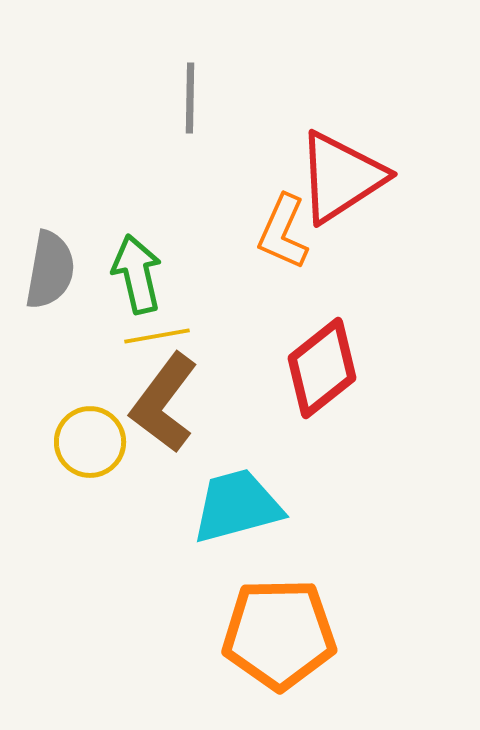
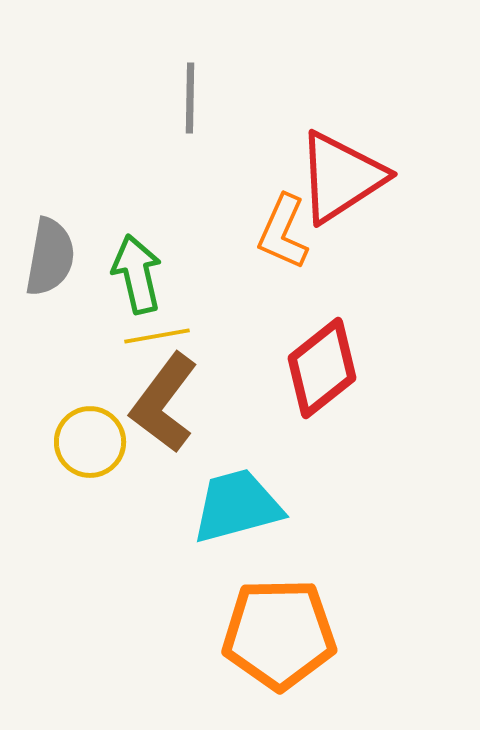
gray semicircle: moved 13 px up
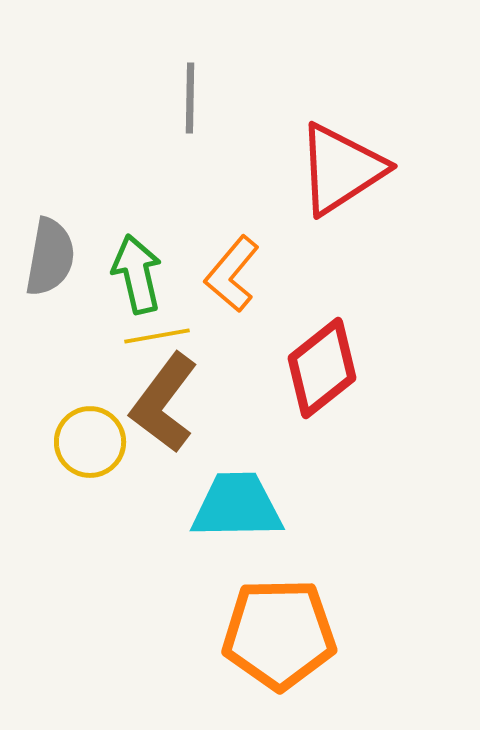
red triangle: moved 8 px up
orange L-shape: moved 51 px left, 42 px down; rotated 16 degrees clockwise
cyan trapezoid: rotated 14 degrees clockwise
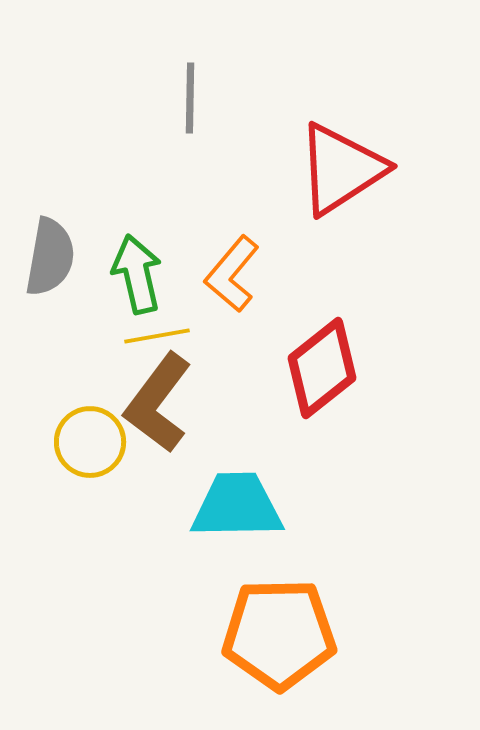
brown L-shape: moved 6 px left
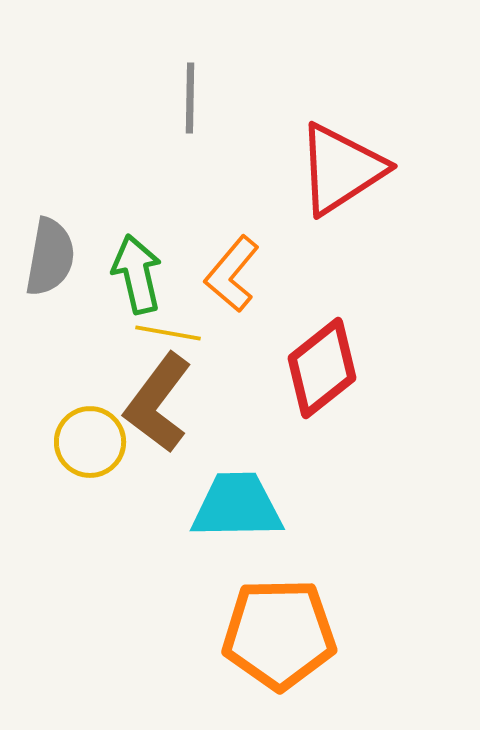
yellow line: moved 11 px right, 3 px up; rotated 20 degrees clockwise
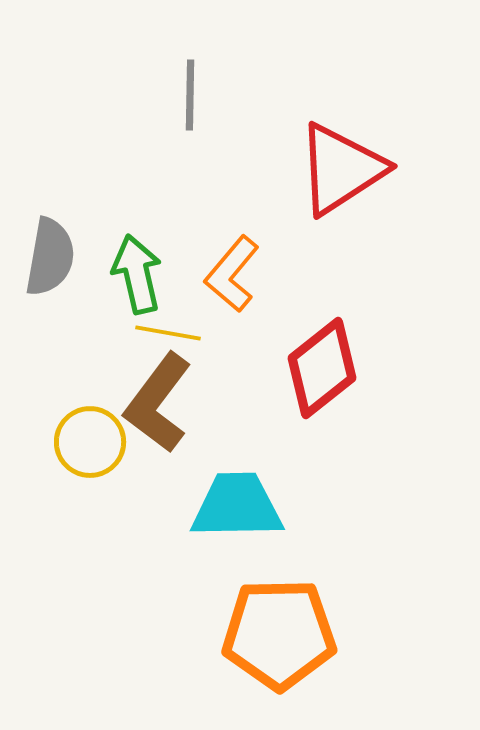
gray line: moved 3 px up
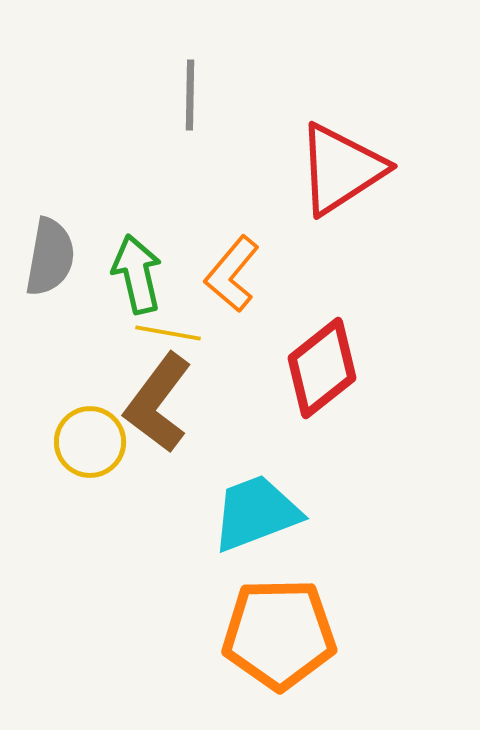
cyan trapezoid: moved 19 px right, 7 px down; rotated 20 degrees counterclockwise
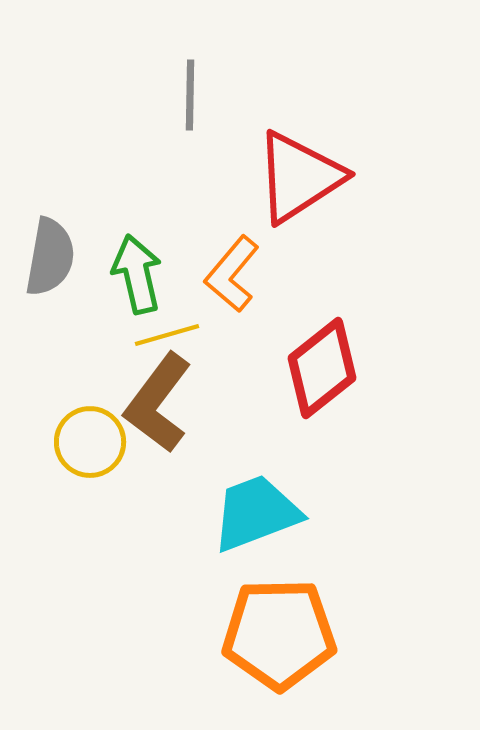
red triangle: moved 42 px left, 8 px down
yellow line: moved 1 px left, 2 px down; rotated 26 degrees counterclockwise
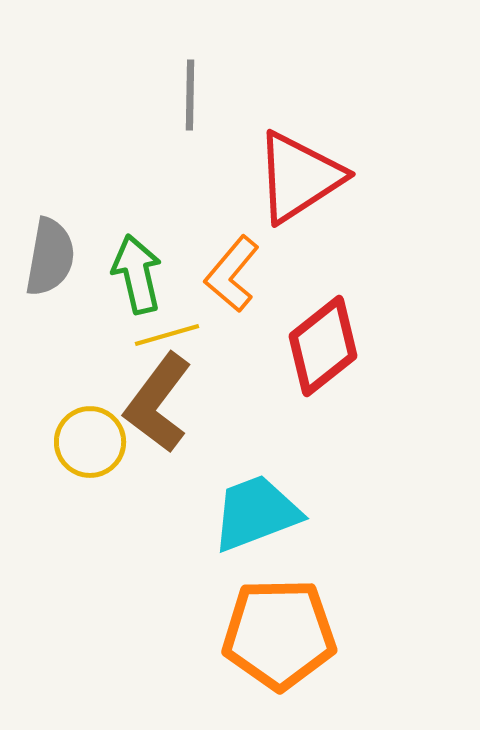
red diamond: moved 1 px right, 22 px up
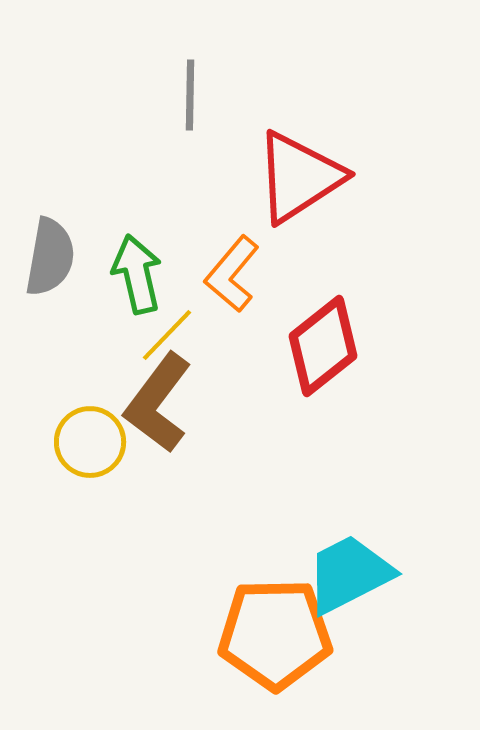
yellow line: rotated 30 degrees counterclockwise
cyan trapezoid: moved 93 px right, 61 px down; rotated 6 degrees counterclockwise
orange pentagon: moved 4 px left
